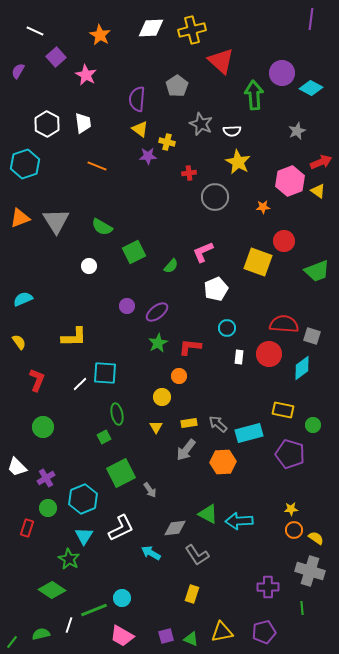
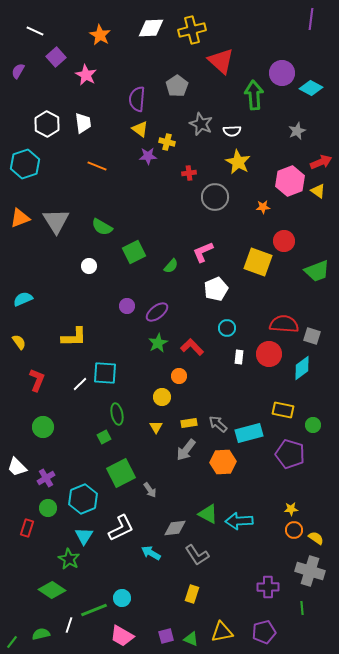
red L-shape at (190, 347): moved 2 px right; rotated 40 degrees clockwise
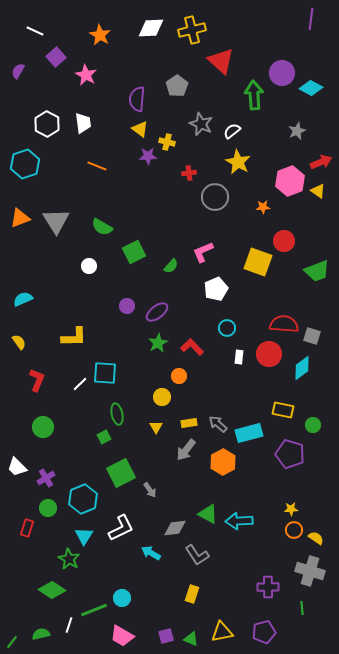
white semicircle at (232, 131): rotated 144 degrees clockwise
orange hexagon at (223, 462): rotated 25 degrees counterclockwise
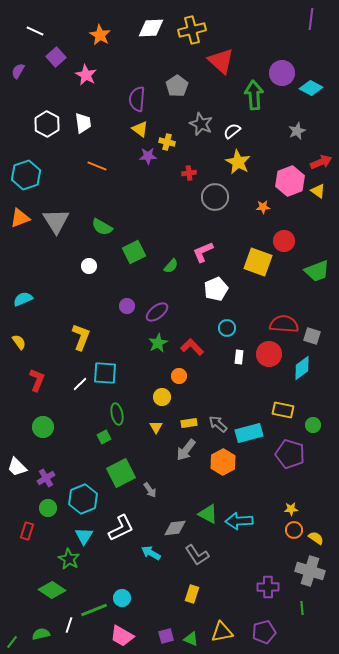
cyan hexagon at (25, 164): moved 1 px right, 11 px down
yellow L-shape at (74, 337): moved 7 px right; rotated 68 degrees counterclockwise
red rectangle at (27, 528): moved 3 px down
